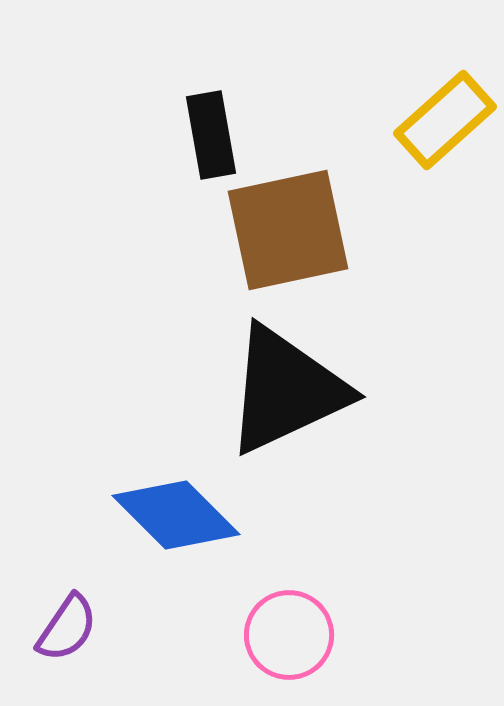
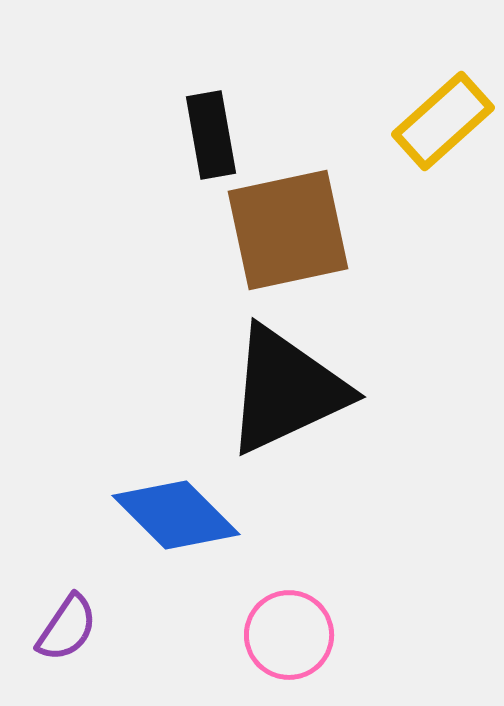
yellow rectangle: moved 2 px left, 1 px down
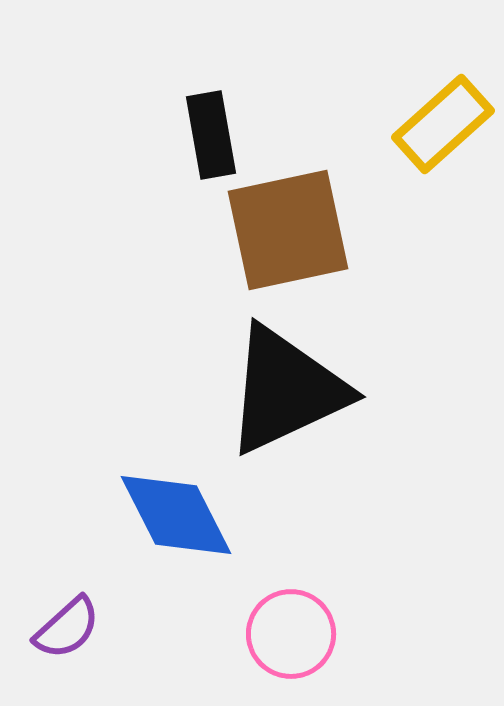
yellow rectangle: moved 3 px down
blue diamond: rotated 18 degrees clockwise
purple semicircle: rotated 14 degrees clockwise
pink circle: moved 2 px right, 1 px up
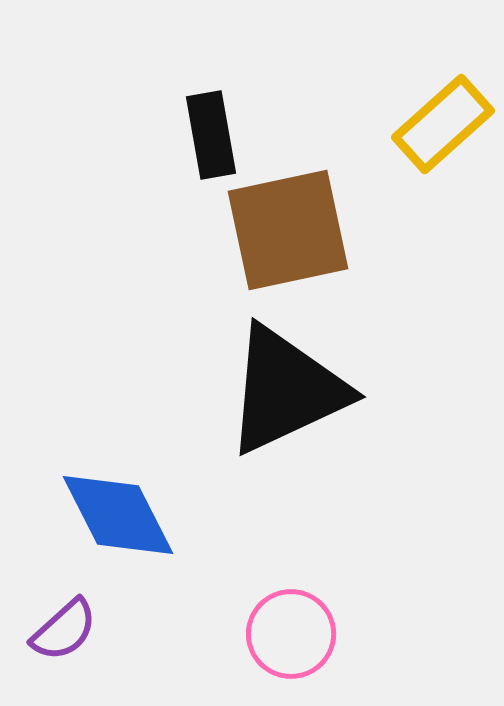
blue diamond: moved 58 px left
purple semicircle: moved 3 px left, 2 px down
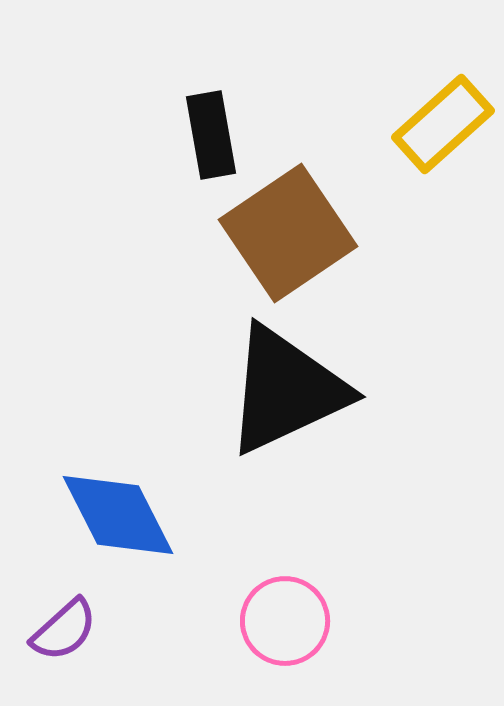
brown square: moved 3 px down; rotated 22 degrees counterclockwise
pink circle: moved 6 px left, 13 px up
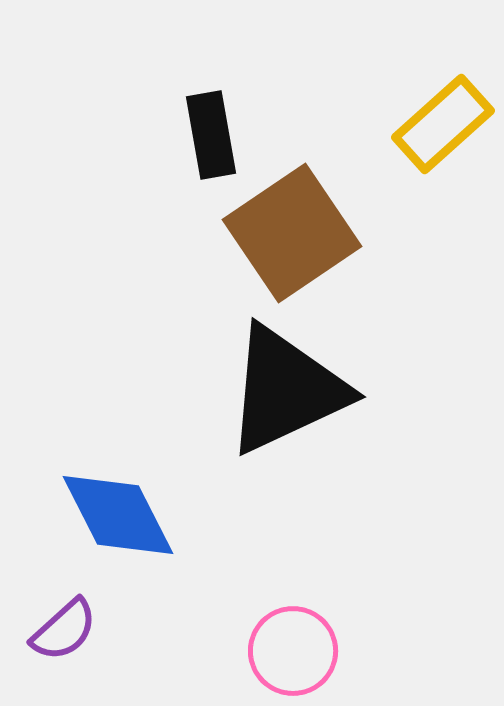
brown square: moved 4 px right
pink circle: moved 8 px right, 30 px down
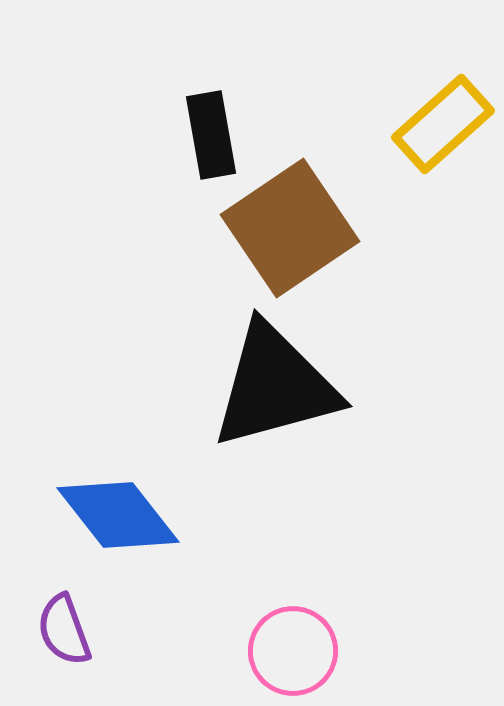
brown square: moved 2 px left, 5 px up
black triangle: moved 11 px left, 4 px up; rotated 10 degrees clockwise
blue diamond: rotated 11 degrees counterclockwise
purple semicircle: rotated 112 degrees clockwise
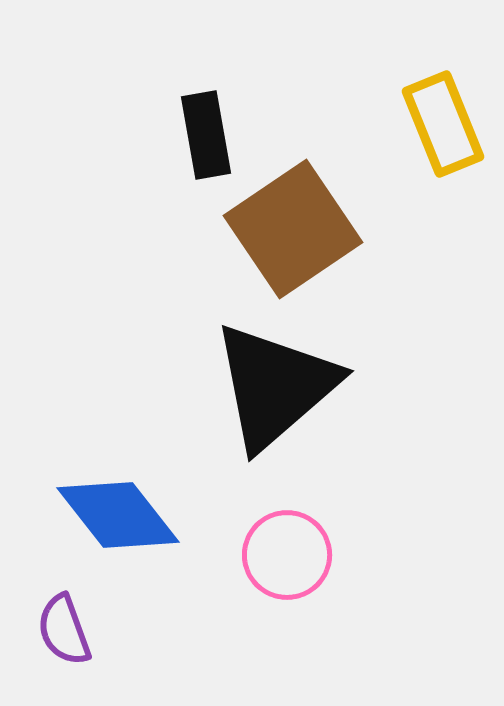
yellow rectangle: rotated 70 degrees counterclockwise
black rectangle: moved 5 px left
brown square: moved 3 px right, 1 px down
black triangle: rotated 26 degrees counterclockwise
pink circle: moved 6 px left, 96 px up
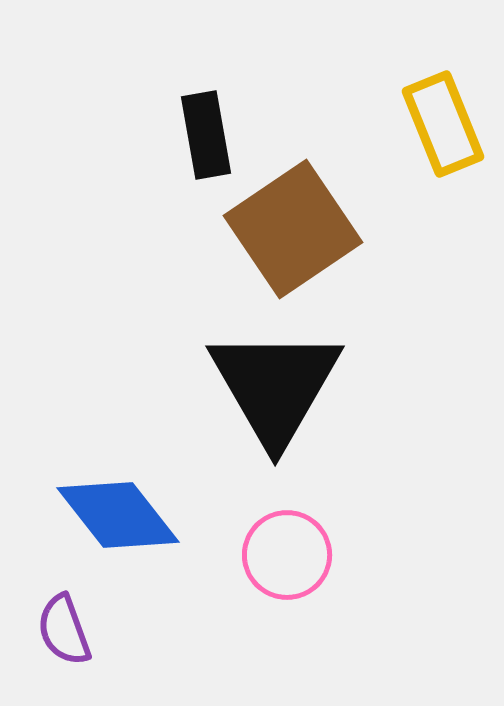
black triangle: rotated 19 degrees counterclockwise
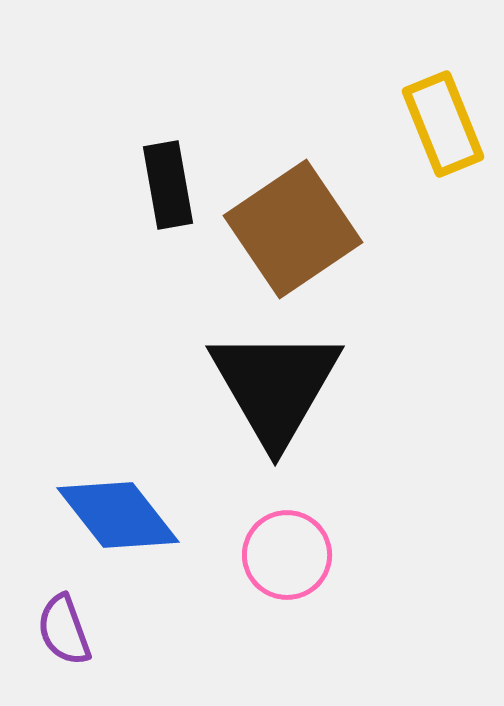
black rectangle: moved 38 px left, 50 px down
